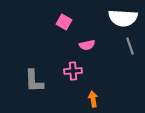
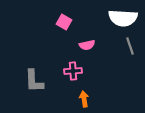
orange arrow: moved 9 px left
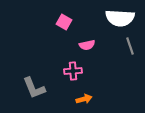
white semicircle: moved 3 px left
gray L-shape: moved 7 px down; rotated 20 degrees counterclockwise
orange arrow: rotated 84 degrees clockwise
